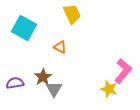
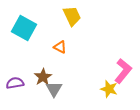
yellow trapezoid: moved 2 px down
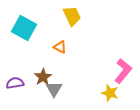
yellow star: moved 1 px right, 4 px down
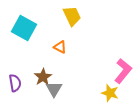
purple semicircle: rotated 90 degrees clockwise
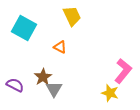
purple semicircle: moved 2 px down; rotated 54 degrees counterclockwise
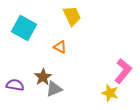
purple semicircle: rotated 18 degrees counterclockwise
gray triangle: rotated 36 degrees clockwise
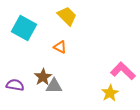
yellow trapezoid: moved 5 px left; rotated 20 degrees counterclockwise
pink L-shape: rotated 85 degrees counterclockwise
gray triangle: moved 3 px up; rotated 24 degrees clockwise
yellow star: rotated 24 degrees clockwise
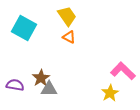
yellow trapezoid: rotated 10 degrees clockwise
orange triangle: moved 9 px right, 10 px up
brown star: moved 2 px left, 1 px down
gray triangle: moved 5 px left, 3 px down
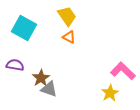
purple semicircle: moved 20 px up
gray triangle: rotated 18 degrees clockwise
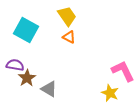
cyan square: moved 2 px right, 2 px down
pink L-shape: rotated 20 degrees clockwise
brown star: moved 14 px left
gray triangle: rotated 12 degrees clockwise
yellow star: rotated 18 degrees counterclockwise
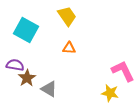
orange triangle: moved 11 px down; rotated 24 degrees counterclockwise
yellow star: rotated 12 degrees counterclockwise
